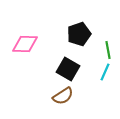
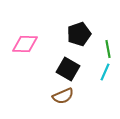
green line: moved 1 px up
brown semicircle: rotated 10 degrees clockwise
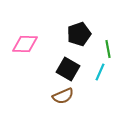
cyan line: moved 5 px left
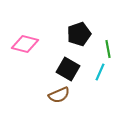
pink diamond: rotated 12 degrees clockwise
brown semicircle: moved 4 px left, 1 px up
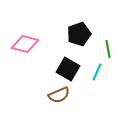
cyan line: moved 3 px left
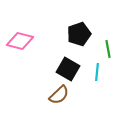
pink diamond: moved 5 px left, 3 px up
cyan line: rotated 18 degrees counterclockwise
brown semicircle: rotated 20 degrees counterclockwise
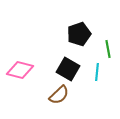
pink diamond: moved 29 px down
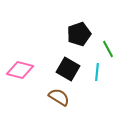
green line: rotated 18 degrees counterclockwise
brown semicircle: moved 2 px down; rotated 105 degrees counterclockwise
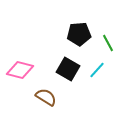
black pentagon: rotated 15 degrees clockwise
green line: moved 6 px up
cyan line: moved 2 px up; rotated 36 degrees clockwise
brown semicircle: moved 13 px left
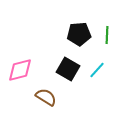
green line: moved 1 px left, 8 px up; rotated 30 degrees clockwise
pink diamond: rotated 28 degrees counterclockwise
